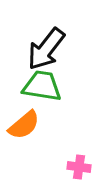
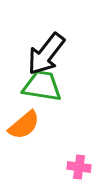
black arrow: moved 5 px down
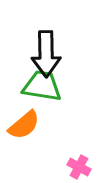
black arrow: rotated 39 degrees counterclockwise
pink cross: rotated 20 degrees clockwise
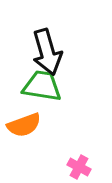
black arrow: moved 1 px right, 2 px up; rotated 15 degrees counterclockwise
orange semicircle: rotated 20 degrees clockwise
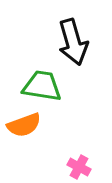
black arrow: moved 26 px right, 10 px up
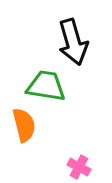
green trapezoid: moved 4 px right
orange semicircle: rotated 84 degrees counterclockwise
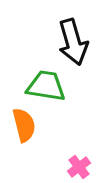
pink cross: rotated 25 degrees clockwise
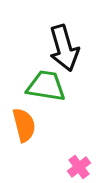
black arrow: moved 9 px left, 6 px down
